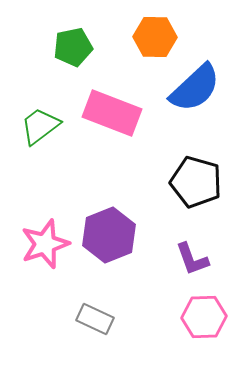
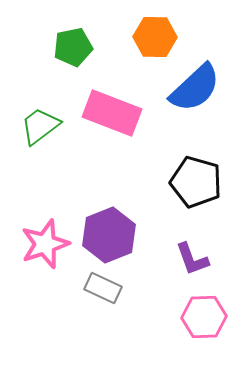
gray rectangle: moved 8 px right, 31 px up
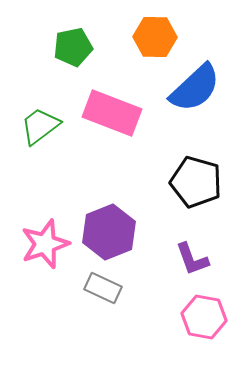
purple hexagon: moved 3 px up
pink hexagon: rotated 12 degrees clockwise
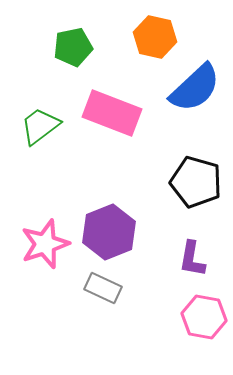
orange hexagon: rotated 12 degrees clockwise
purple L-shape: rotated 30 degrees clockwise
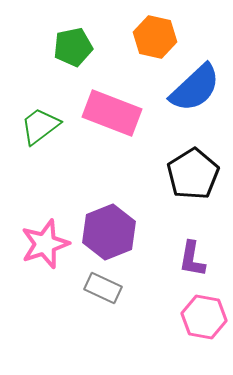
black pentagon: moved 3 px left, 8 px up; rotated 24 degrees clockwise
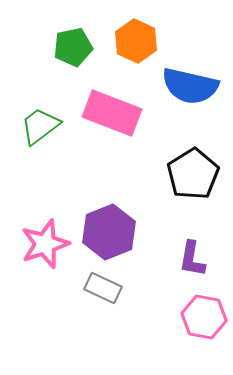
orange hexagon: moved 19 px left, 4 px down; rotated 12 degrees clockwise
blue semicircle: moved 5 px left, 2 px up; rotated 56 degrees clockwise
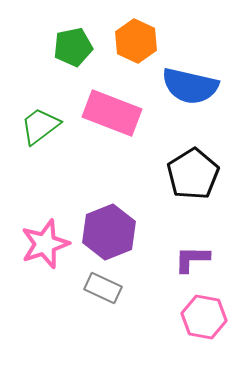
purple L-shape: rotated 81 degrees clockwise
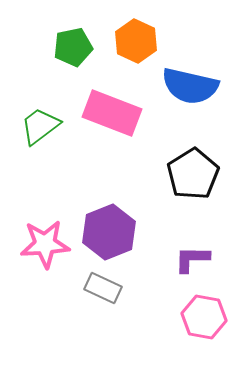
pink star: rotated 15 degrees clockwise
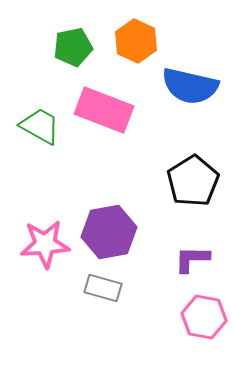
pink rectangle: moved 8 px left, 3 px up
green trapezoid: rotated 66 degrees clockwise
black pentagon: moved 7 px down
purple hexagon: rotated 12 degrees clockwise
gray rectangle: rotated 9 degrees counterclockwise
